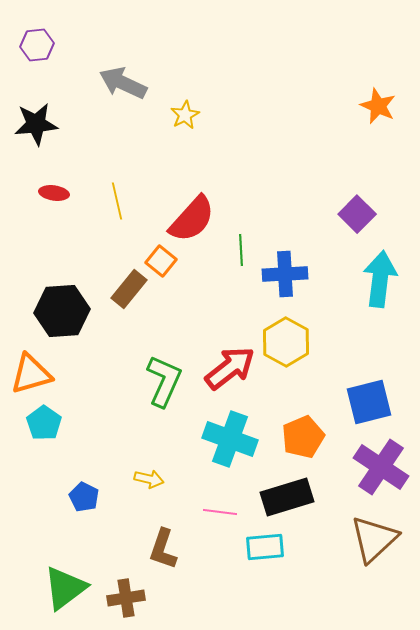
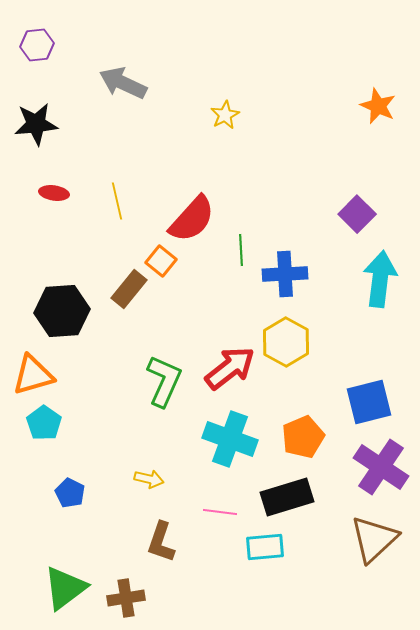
yellow star: moved 40 px right
orange triangle: moved 2 px right, 1 px down
blue pentagon: moved 14 px left, 4 px up
brown L-shape: moved 2 px left, 7 px up
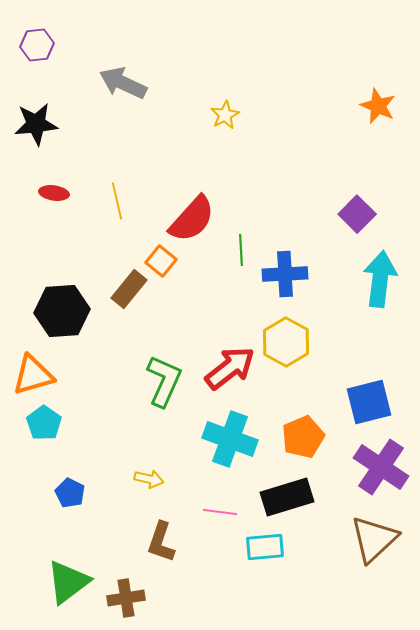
green triangle: moved 3 px right, 6 px up
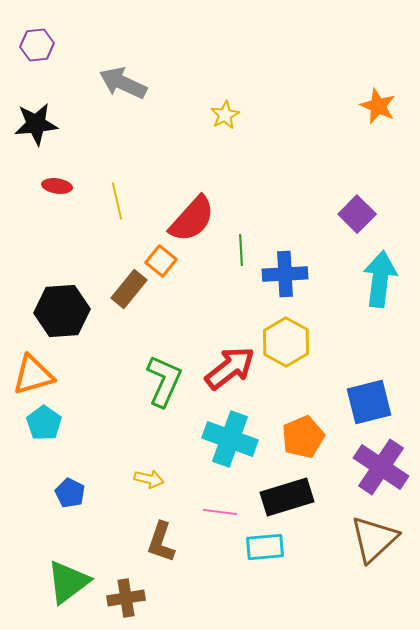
red ellipse: moved 3 px right, 7 px up
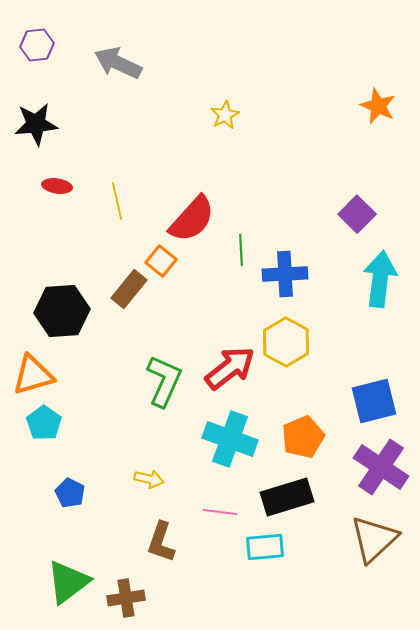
gray arrow: moved 5 px left, 20 px up
blue square: moved 5 px right, 1 px up
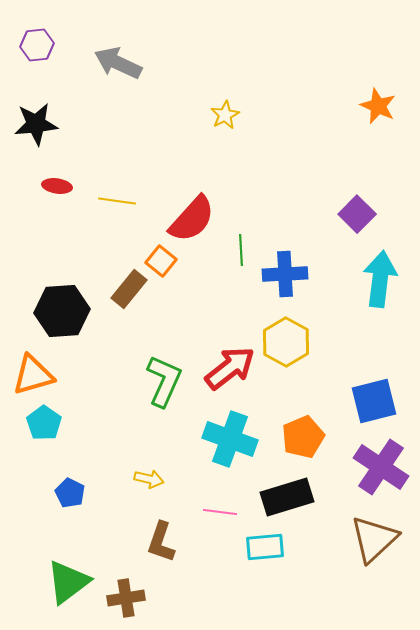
yellow line: rotated 69 degrees counterclockwise
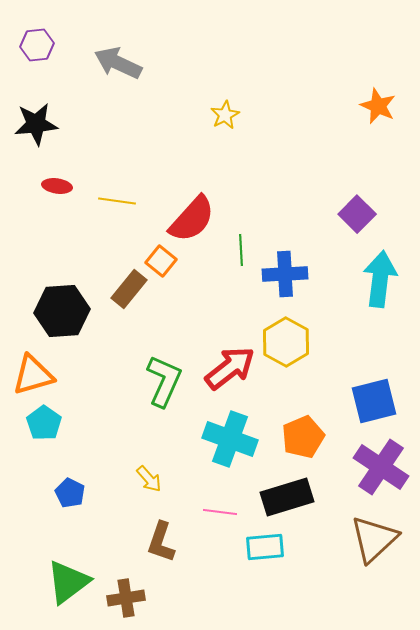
yellow arrow: rotated 36 degrees clockwise
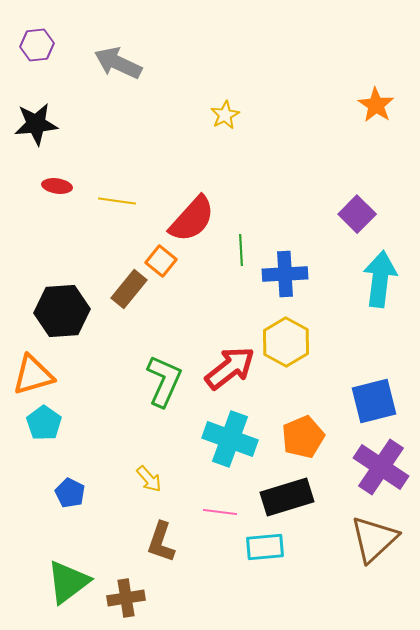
orange star: moved 2 px left, 1 px up; rotated 9 degrees clockwise
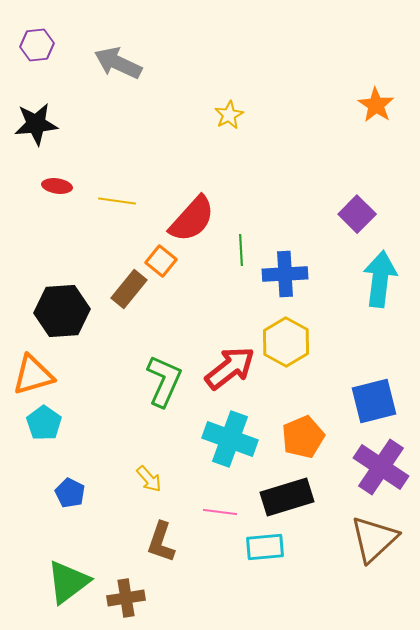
yellow star: moved 4 px right
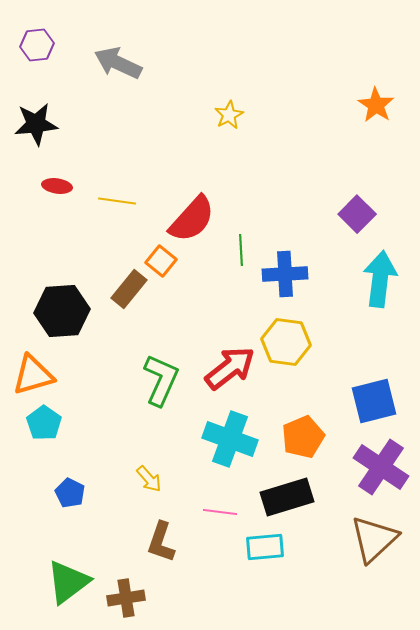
yellow hexagon: rotated 21 degrees counterclockwise
green L-shape: moved 3 px left, 1 px up
